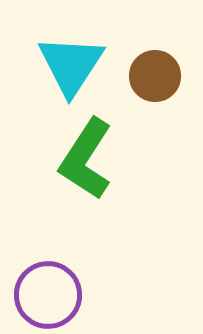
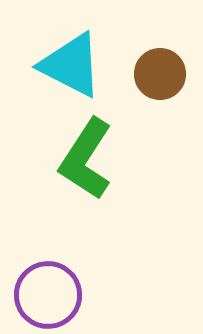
cyan triangle: rotated 36 degrees counterclockwise
brown circle: moved 5 px right, 2 px up
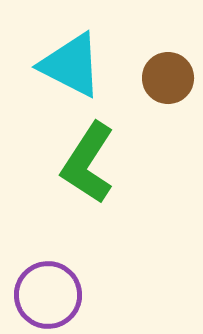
brown circle: moved 8 px right, 4 px down
green L-shape: moved 2 px right, 4 px down
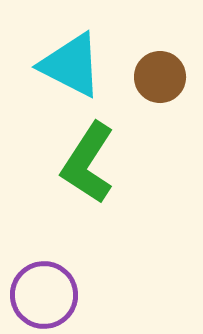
brown circle: moved 8 px left, 1 px up
purple circle: moved 4 px left
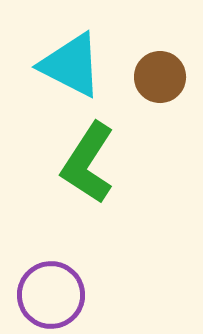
purple circle: moved 7 px right
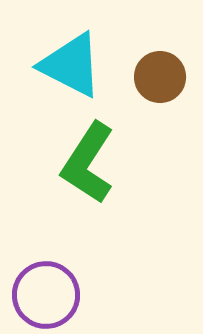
purple circle: moved 5 px left
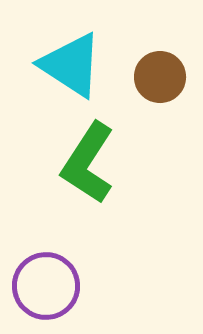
cyan triangle: rotated 6 degrees clockwise
purple circle: moved 9 px up
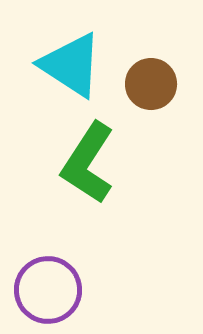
brown circle: moved 9 px left, 7 px down
purple circle: moved 2 px right, 4 px down
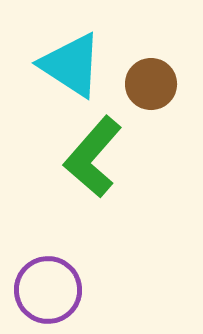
green L-shape: moved 5 px right, 6 px up; rotated 8 degrees clockwise
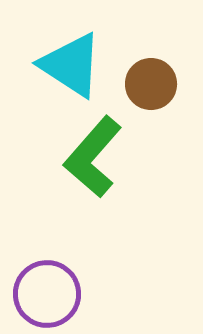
purple circle: moved 1 px left, 4 px down
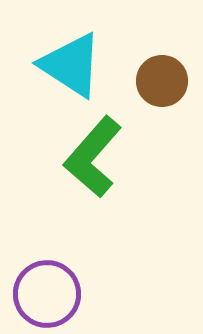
brown circle: moved 11 px right, 3 px up
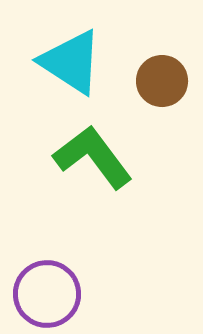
cyan triangle: moved 3 px up
green L-shape: rotated 102 degrees clockwise
